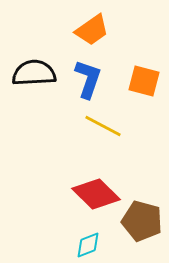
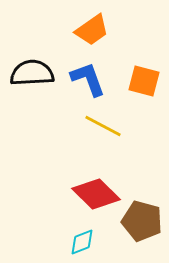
black semicircle: moved 2 px left
blue L-shape: rotated 39 degrees counterclockwise
cyan diamond: moved 6 px left, 3 px up
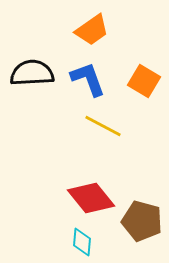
orange square: rotated 16 degrees clockwise
red diamond: moved 5 px left, 4 px down; rotated 6 degrees clockwise
cyan diamond: rotated 64 degrees counterclockwise
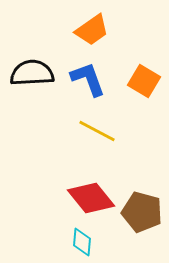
yellow line: moved 6 px left, 5 px down
brown pentagon: moved 9 px up
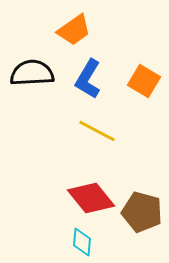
orange trapezoid: moved 18 px left
blue L-shape: rotated 129 degrees counterclockwise
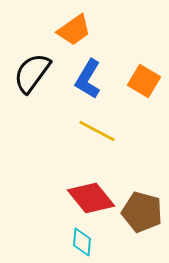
black semicircle: rotated 51 degrees counterclockwise
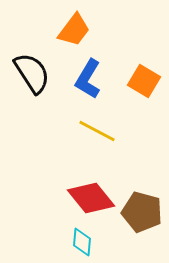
orange trapezoid: rotated 18 degrees counterclockwise
black semicircle: rotated 111 degrees clockwise
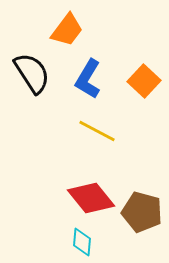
orange trapezoid: moved 7 px left
orange square: rotated 12 degrees clockwise
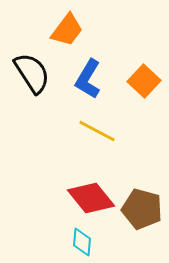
brown pentagon: moved 3 px up
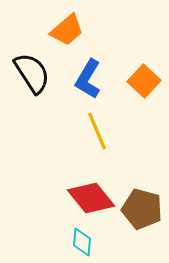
orange trapezoid: rotated 12 degrees clockwise
yellow line: rotated 39 degrees clockwise
